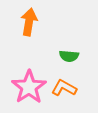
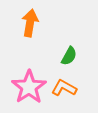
orange arrow: moved 1 px right, 1 px down
green semicircle: rotated 66 degrees counterclockwise
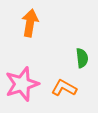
green semicircle: moved 13 px right, 2 px down; rotated 36 degrees counterclockwise
pink star: moved 7 px left, 3 px up; rotated 16 degrees clockwise
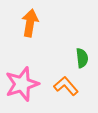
orange L-shape: moved 2 px right, 2 px up; rotated 20 degrees clockwise
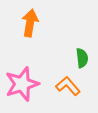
orange L-shape: moved 2 px right
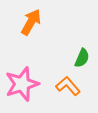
orange arrow: moved 1 px right, 1 px up; rotated 20 degrees clockwise
green semicircle: rotated 30 degrees clockwise
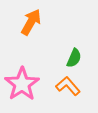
green semicircle: moved 8 px left
pink star: rotated 16 degrees counterclockwise
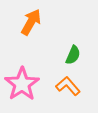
green semicircle: moved 1 px left, 3 px up
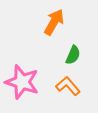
orange arrow: moved 23 px right
pink star: moved 2 px up; rotated 20 degrees counterclockwise
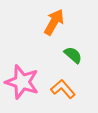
green semicircle: rotated 72 degrees counterclockwise
orange L-shape: moved 5 px left, 3 px down
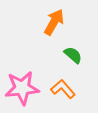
pink star: moved 6 px down; rotated 24 degrees counterclockwise
